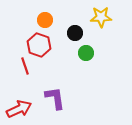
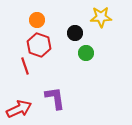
orange circle: moved 8 px left
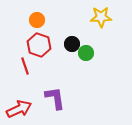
black circle: moved 3 px left, 11 px down
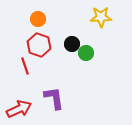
orange circle: moved 1 px right, 1 px up
purple L-shape: moved 1 px left
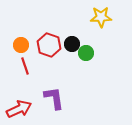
orange circle: moved 17 px left, 26 px down
red hexagon: moved 10 px right
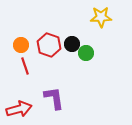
red arrow: rotated 10 degrees clockwise
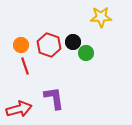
black circle: moved 1 px right, 2 px up
